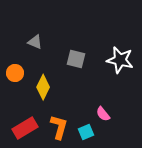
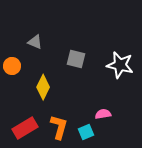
white star: moved 5 px down
orange circle: moved 3 px left, 7 px up
pink semicircle: rotated 119 degrees clockwise
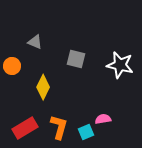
pink semicircle: moved 5 px down
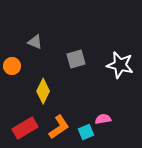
gray square: rotated 30 degrees counterclockwise
yellow diamond: moved 4 px down
orange L-shape: rotated 40 degrees clockwise
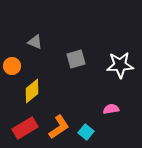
white star: rotated 16 degrees counterclockwise
yellow diamond: moved 11 px left; rotated 25 degrees clockwise
pink semicircle: moved 8 px right, 10 px up
cyan square: rotated 28 degrees counterclockwise
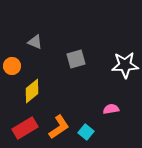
white star: moved 5 px right
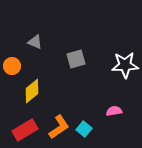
pink semicircle: moved 3 px right, 2 px down
red rectangle: moved 2 px down
cyan square: moved 2 px left, 3 px up
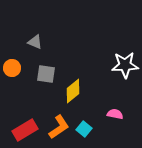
gray square: moved 30 px left, 15 px down; rotated 24 degrees clockwise
orange circle: moved 2 px down
yellow diamond: moved 41 px right
pink semicircle: moved 1 px right, 3 px down; rotated 21 degrees clockwise
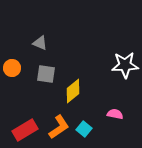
gray triangle: moved 5 px right, 1 px down
